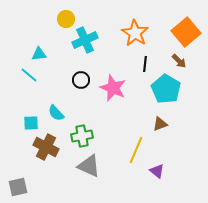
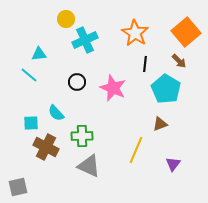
black circle: moved 4 px left, 2 px down
green cross: rotated 10 degrees clockwise
purple triangle: moved 16 px right, 7 px up; rotated 28 degrees clockwise
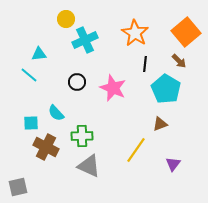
yellow line: rotated 12 degrees clockwise
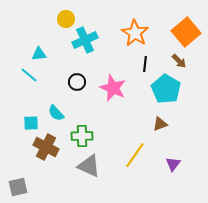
yellow line: moved 1 px left, 5 px down
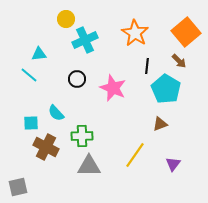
black line: moved 2 px right, 2 px down
black circle: moved 3 px up
gray triangle: rotated 25 degrees counterclockwise
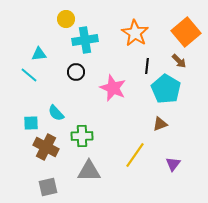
cyan cross: rotated 15 degrees clockwise
black circle: moved 1 px left, 7 px up
gray triangle: moved 5 px down
gray square: moved 30 px right
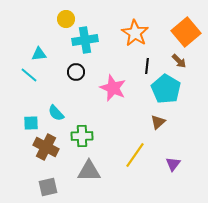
brown triangle: moved 2 px left, 2 px up; rotated 21 degrees counterclockwise
